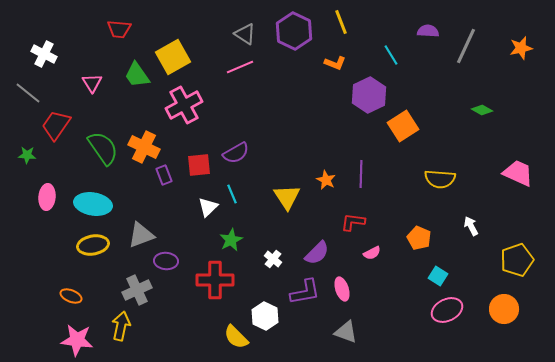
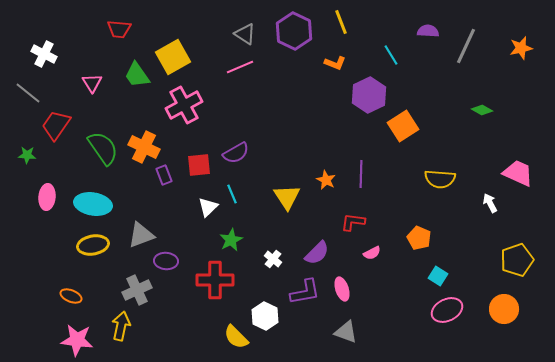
white arrow at (471, 226): moved 19 px right, 23 px up
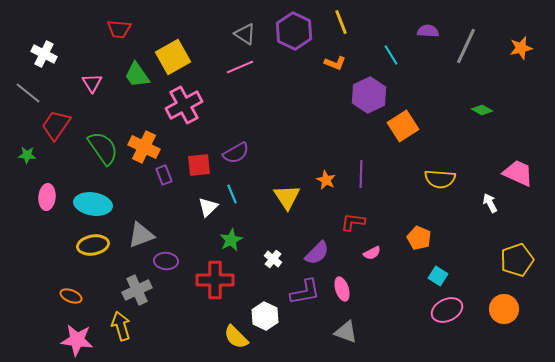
yellow arrow at (121, 326): rotated 28 degrees counterclockwise
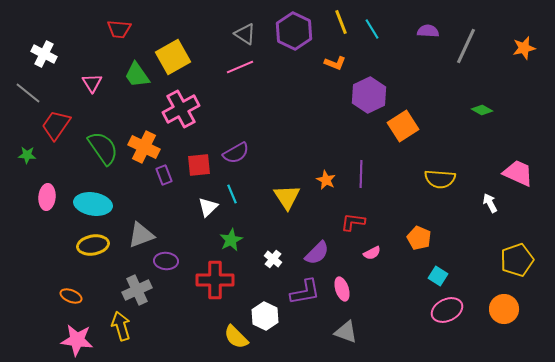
orange star at (521, 48): moved 3 px right
cyan line at (391, 55): moved 19 px left, 26 px up
pink cross at (184, 105): moved 3 px left, 4 px down
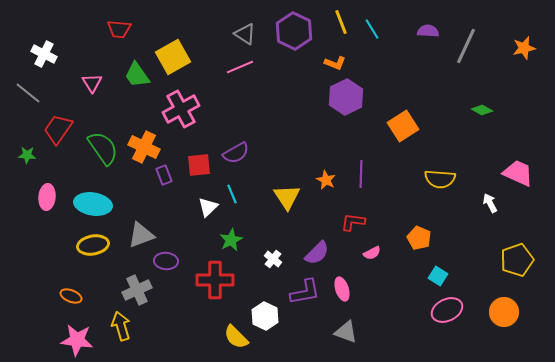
purple hexagon at (369, 95): moved 23 px left, 2 px down
red trapezoid at (56, 125): moved 2 px right, 4 px down
orange circle at (504, 309): moved 3 px down
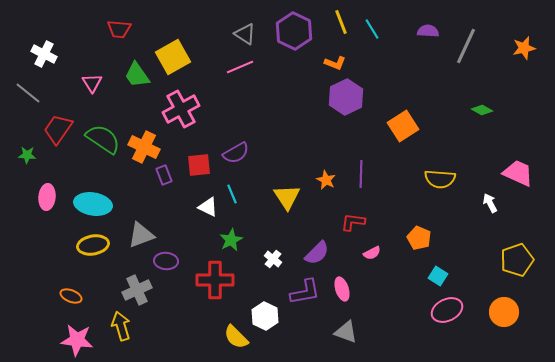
green semicircle at (103, 148): moved 9 px up; rotated 21 degrees counterclockwise
white triangle at (208, 207): rotated 50 degrees counterclockwise
